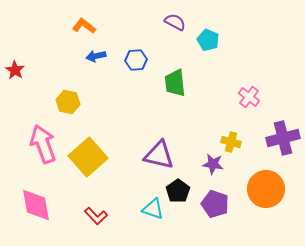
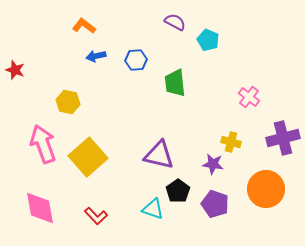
red star: rotated 12 degrees counterclockwise
pink diamond: moved 4 px right, 3 px down
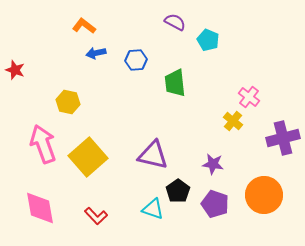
blue arrow: moved 3 px up
yellow cross: moved 2 px right, 21 px up; rotated 24 degrees clockwise
purple triangle: moved 6 px left
orange circle: moved 2 px left, 6 px down
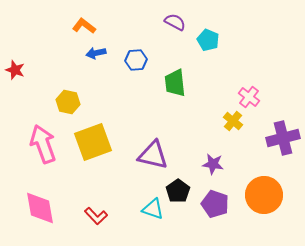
yellow square: moved 5 px right, 15 px up; rotated 21 degrees clockwise
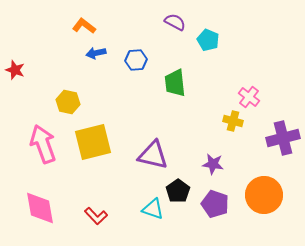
yellow cross: rotated 24 degrees counterclockwise
yellow square: rotated 6 degrees clockwise
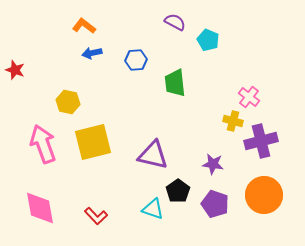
blue arrow: moved 4 px left
purple cross: moved 22 px left, 3 px down
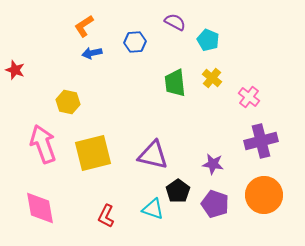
orange L-shape: rotated 70 degrees counterclockwise
blue hexagon: moved 1 px left, 18 px up
yellow cross: moved 21 px left, 43 px up; rotated 24 degrees clockwise
yellow square: moved 11 px down
red L-shape: moved 10 px right; rotated 70 degrees clockwise
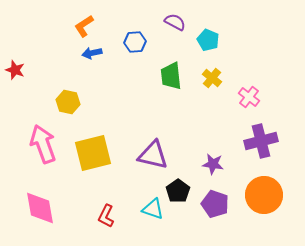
green trapezoid: moved 4 px left, 7 px up
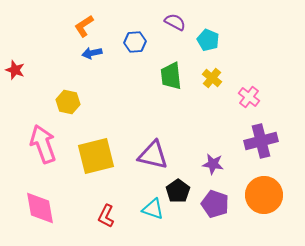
yellow square: moved 3 px right, 3 px down
